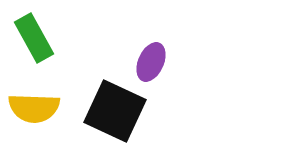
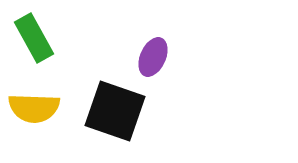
purple ellipse: moved 2 px right, 5 px up
black square: rotated 6 degrees counterclockwise
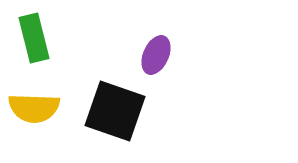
green rectangle: rotated 15 degrees clockwise
purple ellipse: moved 3 px right, 2 px up
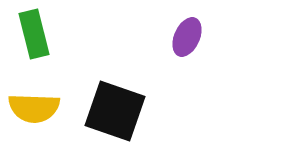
green rectangle: moved 4 px up
purple ellipse: moved 31 px right, 18 px up
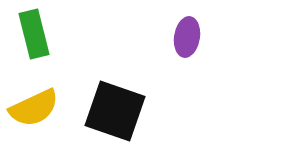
purple ellipse: rotated 15 degrees counterclockwise
yellow semicircle: rotated 27 degrees counterclockwise
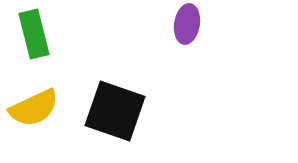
purple ellipse: moved 13 px up
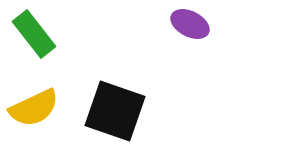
purple ellipse: moved 3 px right; rotated 72 degrees counterclockwise
green rectangle: rotated 24 degrees counterclockwise
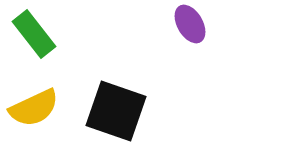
purple ellipse: rotated 33 degrees clockwise
black square: moved 1 px right
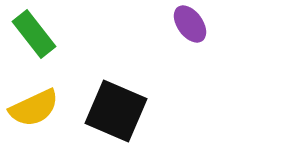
purple ellipse: rotated 6 degrees counterclockwise
black square: rotated 4 degrees clockwise
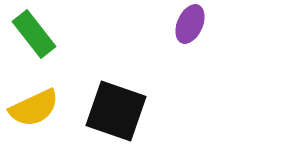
purple ellipse: rotated 60 degrees clockwise
black square: rotated 4 degrees counterclockwise
